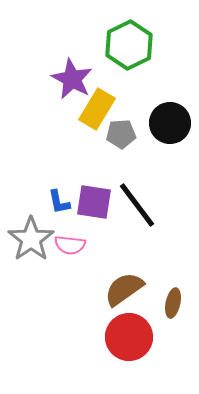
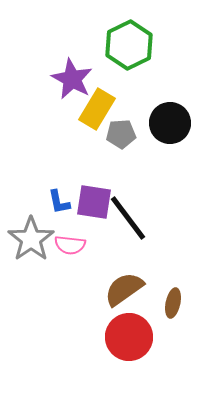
black line: moved 9 px left, 13 px down
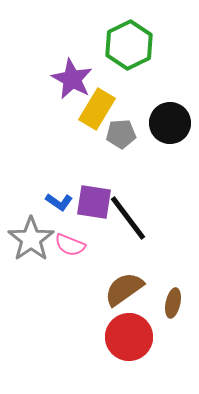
blue L-shape: rotated 44 degrees counterclockwise
pink semicircle: rotated 16 degrees clockwise
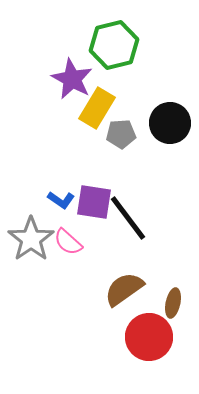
green hexagon: moved 15 px left; rotated 12 degrees clockwise
yellow rectangle: moved 1 px up
blue L-shape: moved 2 px right, 2 px up
pink semicircle: moved 2 px left, 3 px up; rotated 20 degrees clockwise
red circle: moved 20 px right
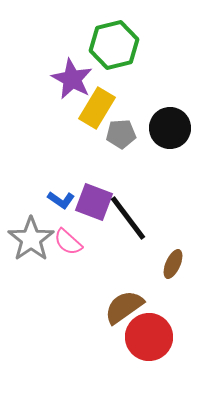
black circle: moved 5 px down
purple square: rotated 12 degrees clockwise
brown semicircle: moved 18 px down
brown ellipse: moved 39 px up; rotated 12 degrees clockwise
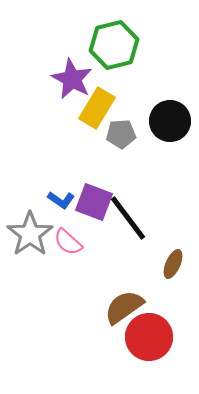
black circle: moved 7 px up
gray star: moved 1 px left, 5 px up
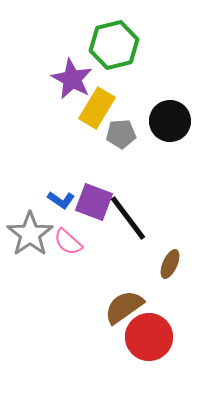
brown ellipse: moved 3 px left
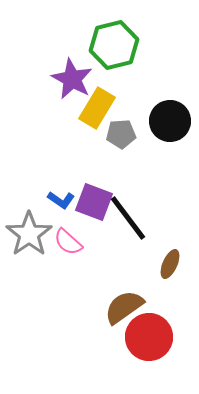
gray star: moved 1 px left
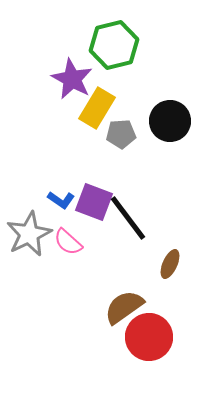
gray star: rotated 9 degrees clockwise
